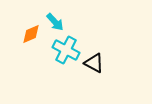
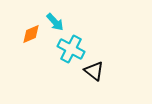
cyan cross: moved 5 px right, 1 px up
black triangle: moved 8 px down; rotated 10 degrees clockwise
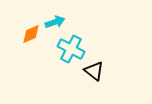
cyan arrow: rotated 66 degrees counterclockwise
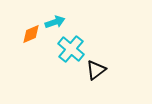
cyan cross: rotated 12 degrees clockwise
black triangle: moved 2 px right, 1 px up; rotated 45 degrees clockwise
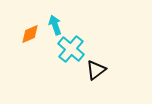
cyan arrow: moved 3 px down; rotated 90 degrees counterclockwise
orange diamond: moved 1 px left
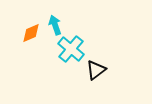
orange diamond: moved 1 px right, 1 px up
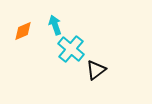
orange diamond: moved 8 px left, 2 px up
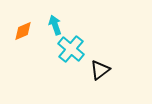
black triangle: moved 4 px right
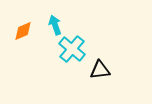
cyan cross: moved 1 px right
black triangle: rotated 30 degrees clockwise
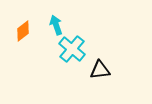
cyan arrow: moved 1 px right
orange diamond: rotated 15 degrees counterclockwise
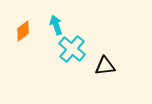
black triangle: moved 5 px right, 4 px up
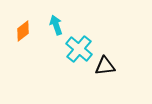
cyan cross: moved 7 px right
